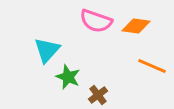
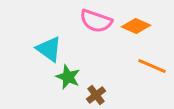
orange diamond: rotated 16 degrees clockwise
cyan triangle: moved 2 px right, 1 px up; rotated 36 degrees counterclockwise
brown cross: moved 2 px left
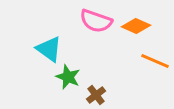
orange line: moved 3 px right, 5 px up
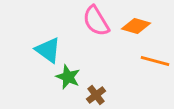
pink semicircle: rotated 40 degrees clockwise
orange diamond: rotated 8 degrees counterclockwise
cyan triangle: moved 1 px left, 1 px down
orange line: rotated 8 degrees counterclockwise
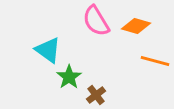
green star: moved 1 px right; rotated 15 degrees clockwise
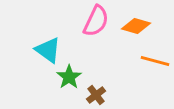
pink semicircle: rotated 124 degrees counterclockwise
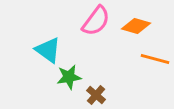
pink semicircle: rotated 12 degrees clockwise
orange line: moved 2 px up
green star: rotated 25 degrees clockwise
brown cross: rotated 12 degrees counterclockwise
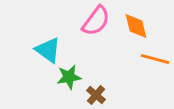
orange diamond: rotated 60 degrees clockwise
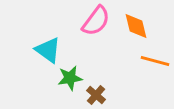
orange line: moved 2 px down
green star: moved 1 px right, 1 px down
